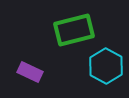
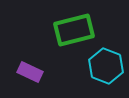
cyan hexagon: rotated 8 degrees counterclockwise
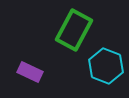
green rectangle: rotated 48 degrees counterclockwise
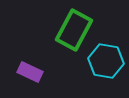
cyan hexagon: moved 5 px up; rotated 12 degrees counterclockwise
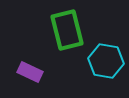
green rectangle: moved 7 px left; rotated 42 degrees counterclockwise
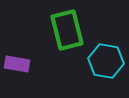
purple rectangle: moved 13 px left, 8 px up; rotated 15 degrees counterclockwise
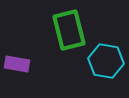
green rectangle: moved 2 px right
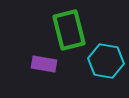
purple rectangle: moved 27 px right
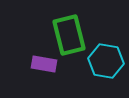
green rectangle: moved 5 px down
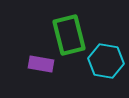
purple rectangle: moved 3 px left
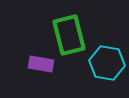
cyan hexagon: moved 1 px right, 2 px down
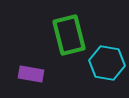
purple rectangle: moved 10 px left, 10 px down
